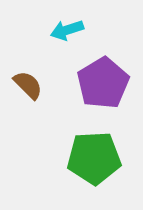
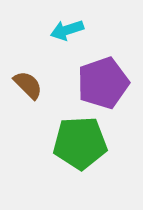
purple pentagon: rotated 12 degrees clockwise
green pentagon: moved 14 px left, 15 px up
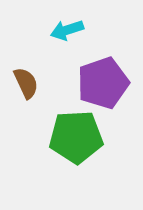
brown semicircle: moved 2 px left, 2 px up; rotated 20 degrees clockwise
green pentagon: moved 4 px left, 6 px up
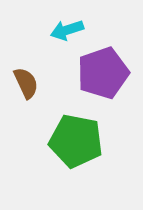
purple pentagon: moved 10 px up
green pentagon: moved 4 px down; rotated 14 degrees clockwise
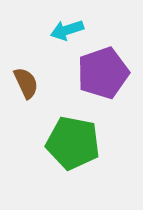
green pentagon: moved 3 px left, 2 px down
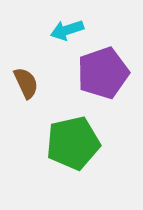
green pentagon: rotated 24 degrees counterclockwise
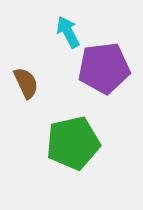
cyan arrow: moved 1 px right, 2 px down; rotated 80 degrees clockwise
purple pentagon: moved 1 px right, 5 px up; rotated 12 degrees clockwise
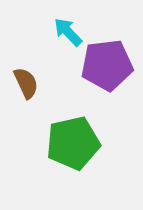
cyan arrow: rotated 16 degrees counterclockwise
purple pentagon: moved 3 px right, 3 px up
